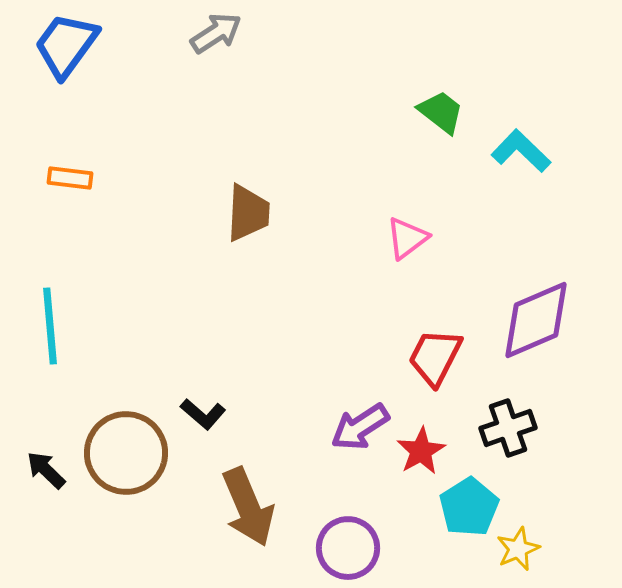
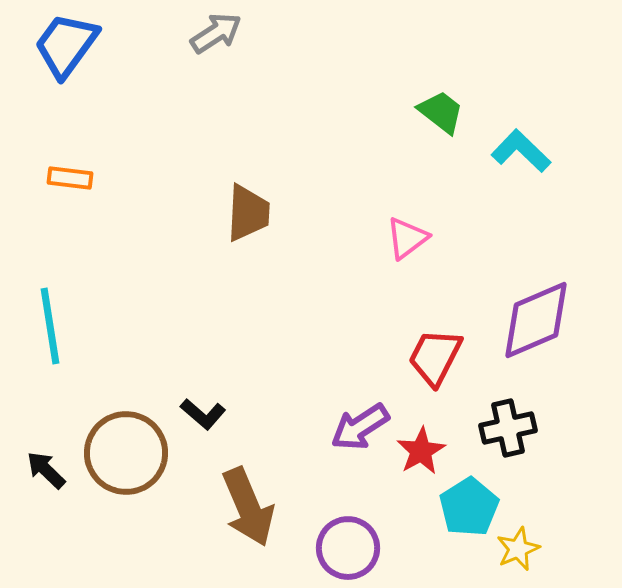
cyan line: rotated 4 degrees counterclockwise
black cross: rotated 6 degrees clockwise
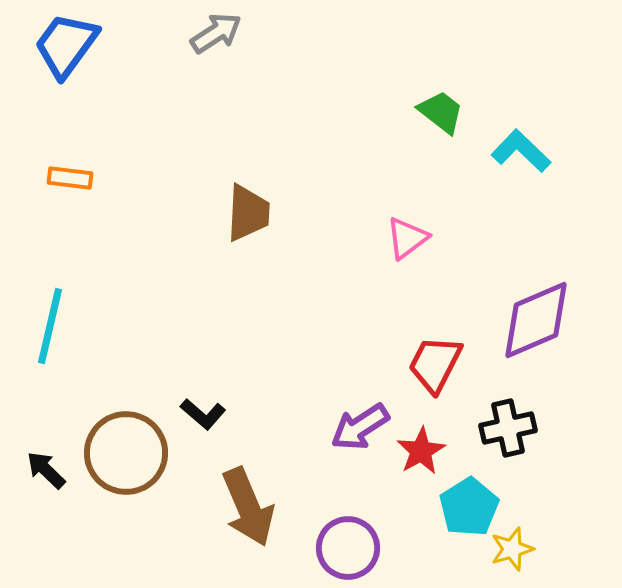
cyan line: rotated 22 degrees clockwise
red trapezoid: moved 7 px down
yellow star: moved 6 px left; rotated 6 degrees clockwise
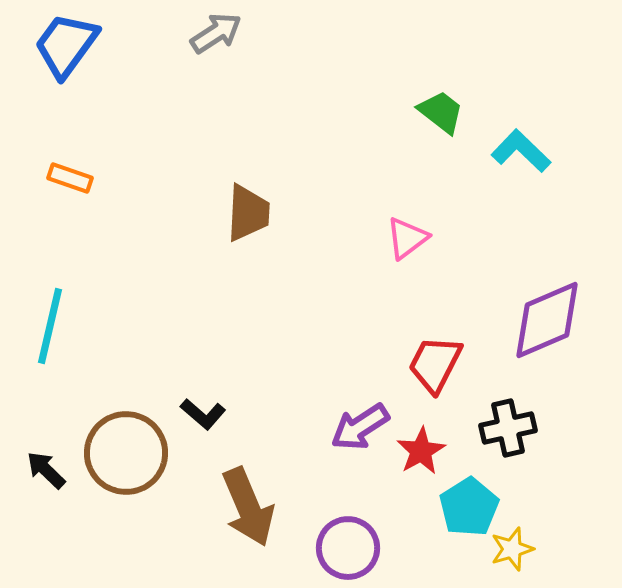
orange rectangle: rotated 12 degrees clockwise
purple diamond: moved 11 px right
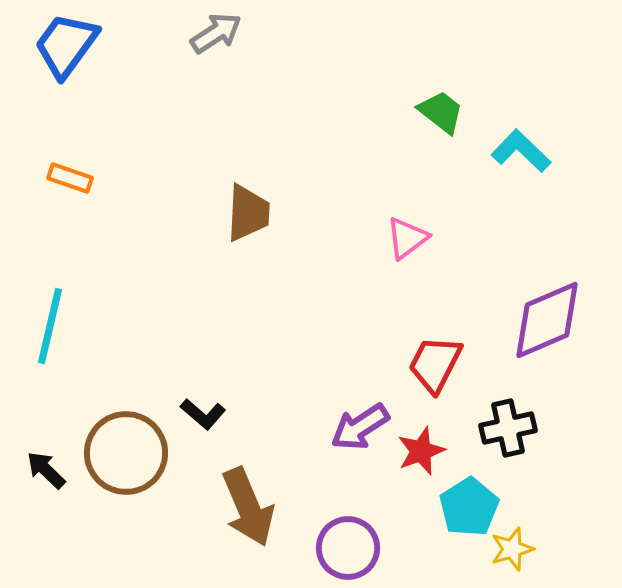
red star: rotated 9 degrees clockwise
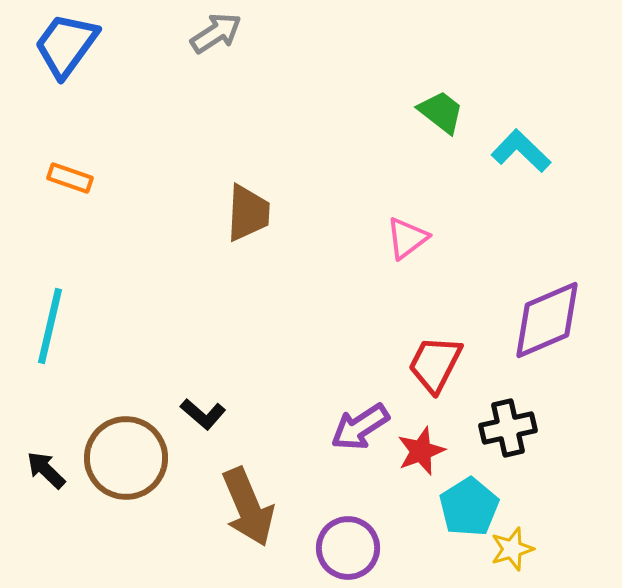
brown circle: moved 5 px down
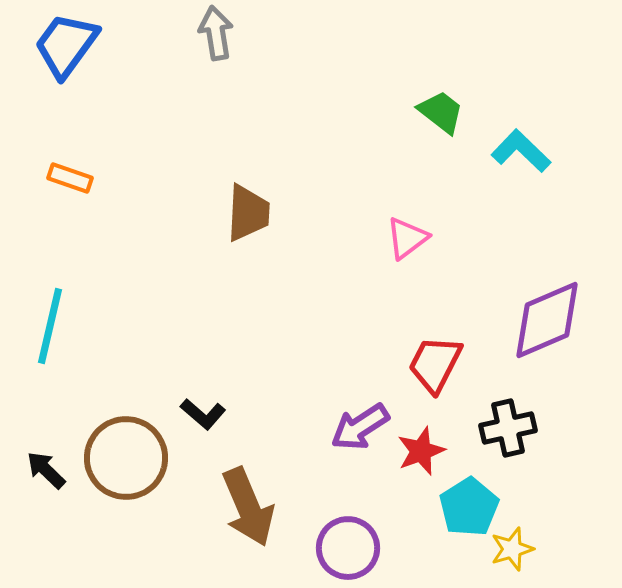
gray arrow: rotated 66 degrees counterclockwise
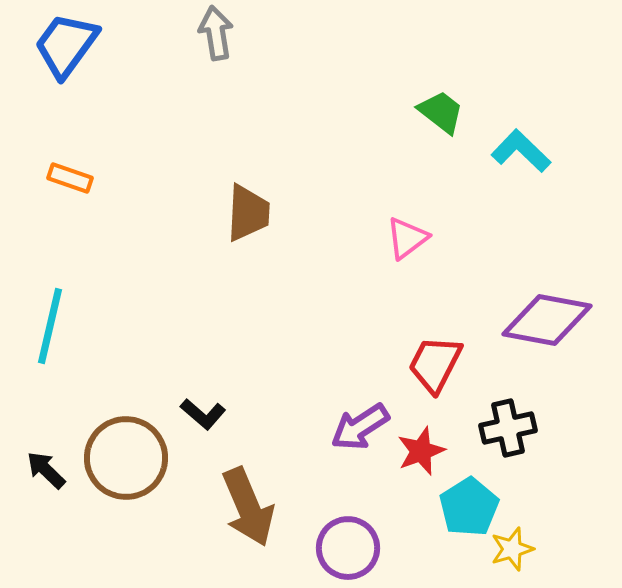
purple diamond: rotated 34 degrees clockwise
